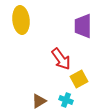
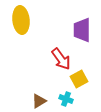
purple trapezoid: moved 1 px left, 4 px down
cyan cross: moved 1 px up
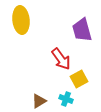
purple trapezoid: rotated 15 degrees counterclockwise
